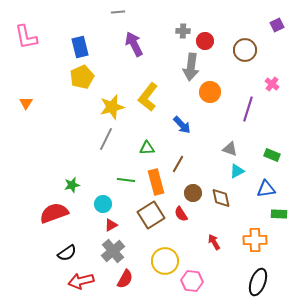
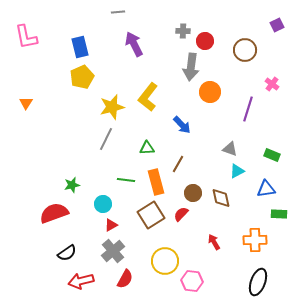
red semicircle at (181, 214): rotated 77 degrees clockwise
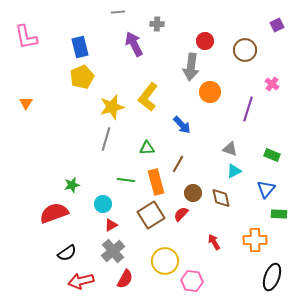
gray cross at (183, 31): moved 26 px left, 7 px up
gray line at (106, 139): rotated 10 degrees counterclockwise
cyan triangle at (237, 171): moved 3 px left
blue triangle at (266, 189): rotated 42 degrees counterclockwise
black ellipse at (258, 282): moved 14 px right, 5 px up
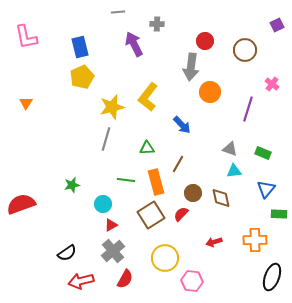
green rectangle at (272, 155): moved 9 px left, 2 px up
cyan triangle at (234, 171): rotated 21 degrees clockwise
red semicircle at (54, 213): moved 33 px left, 9 px up
red arrow at (214, 242): rotated 77 degrees counterclockwise
yellow circle at (165, 261): moved 3 px up
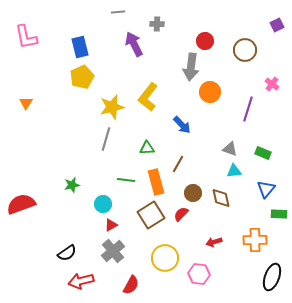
red semicircle at (125, 279): moved 6 px right, 6 px down
pink hexagon at (192, 281): moved 7 px right, 7 px up
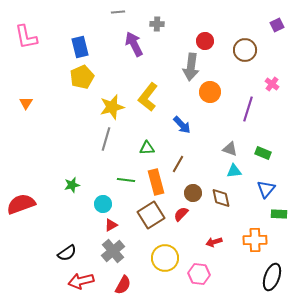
red semicircle at (131, 285): moved 8 px left
